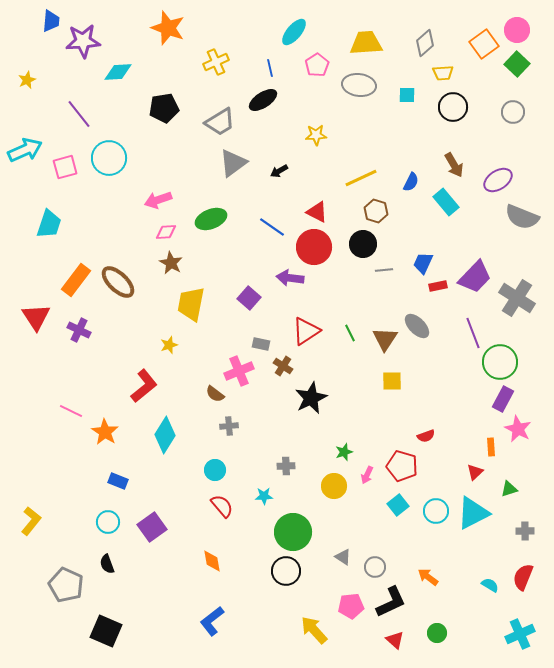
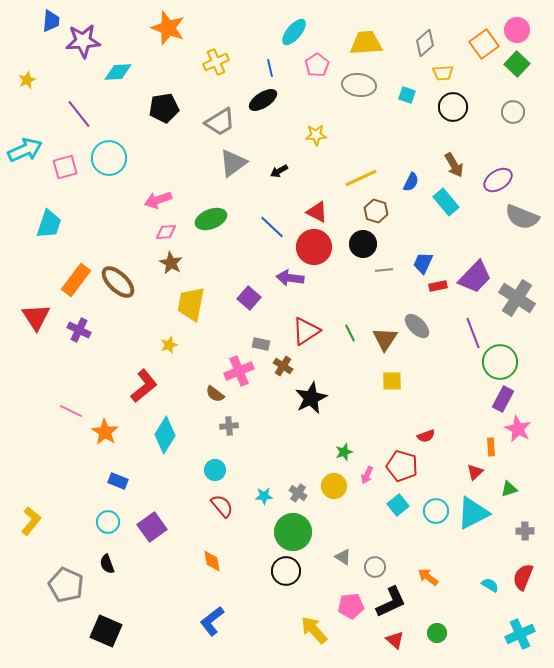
cyan square at (407, 95): rotated 18 degrees clockwise
blue line at (272, 227): rotated 8 degrees clockwise
gray cross at (286, 466): moved 12 px right, 27 px down; rotated 36 degrees clockwise
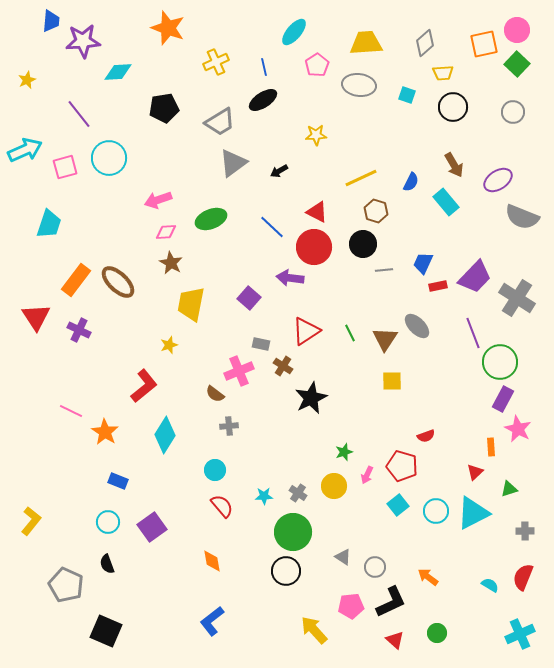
orange square at (484, 44): rotated 24 degrees clockwise
blue line at (270, 68): moved 6 px left, 1 px up
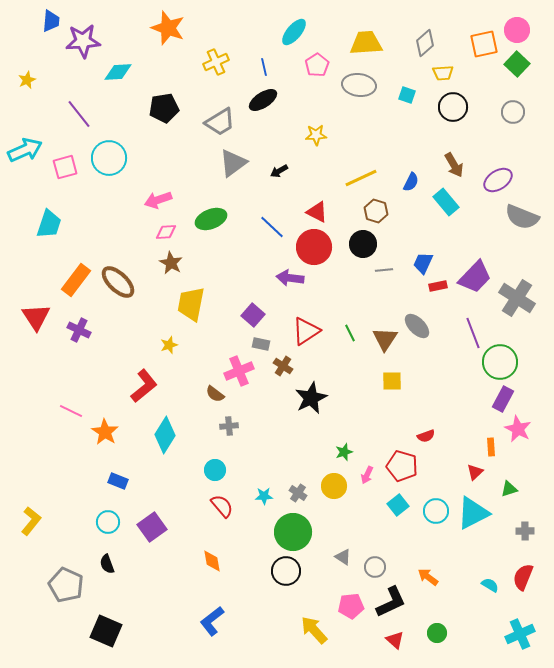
purple square at (249, 298): moved 4 px right, 17 px down
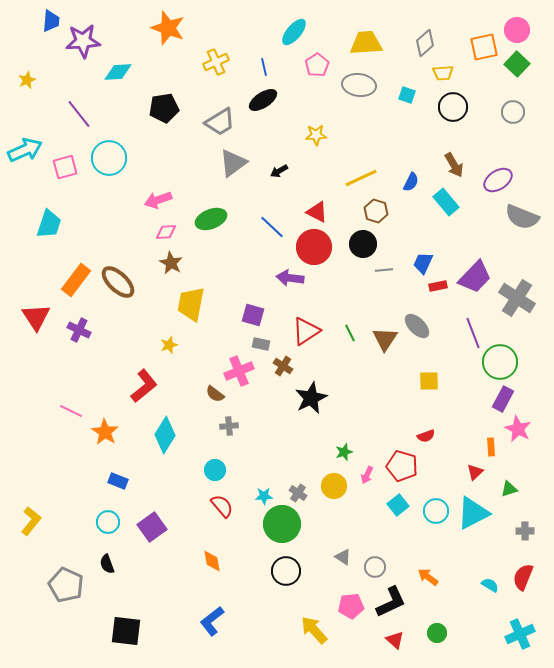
orange square at (484, 44): moved 3 px down
purple square at (253, 315): rotated 25 degrees counterclockwise
yellow square at (392, 381): moved 37 px right
green circle at (293, 532): moved 11 px left, 8 px up
black square at (106, 631): moved 20 px right; rotated 16 degrees counterclockwise
